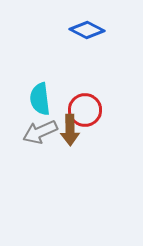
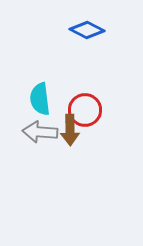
gray arrow: rotated 28 degrees clockwise
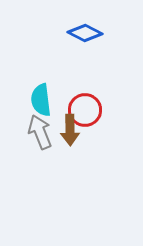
blue diamond: moved 2 px left, 3 px down
cyan semicircle: moved 1 px right, 1 px down
gray arrow: rotated 64 degrees clockwise
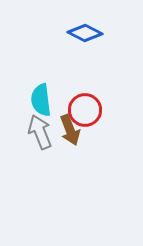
brown arrow: rotated 20 degrees counterclockwise
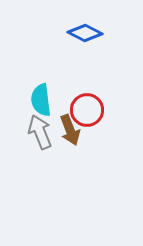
red circle: moved 2 px right
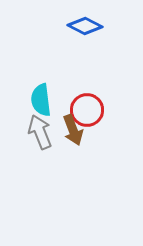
blue diamond: moved 7 px up
brown arrow: moved 3 px right
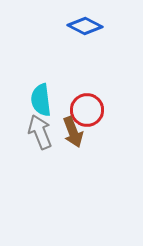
brown arrow: moved 2 px down
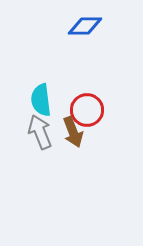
blue diamond: rotated 28 degrees counterclockwise
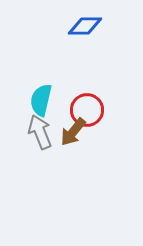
cyan semicircle: rotated 20 degrees clockwise
brown arrow: rotated 60 degrees clockwise
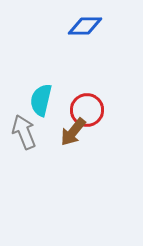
gray arrow: moved 16 px left
